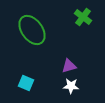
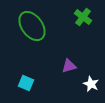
green ellipse: moved 4 px up
white star: moved 20 px right, 2 px up; rotated 21 degrees clockwise
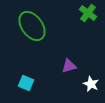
green cross: moved 5 px right, 4 px up
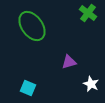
purple triangle: moved 4 px up
cyan square: moved 2 px right, 5 px down
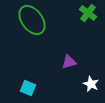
green ellipse: moved 6 px up
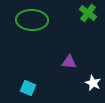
green ellipse: rotated 52 degrees counterclockwise
purple triangle: rotated 21 degrees clockwise
white star: moved 2 px right, 1 px up
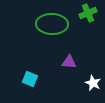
green cross: rotated 30 degrees clockwise
green ellipse: moved 20 px right, 4 px down
cyan square: moved 2 px right, 9 px up
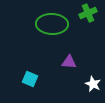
white star: moved 1 px down
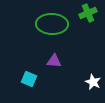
purple triangle: moved 15 px left, 1 px up
cyan square: moved 1 px left
white star: moved 2 px up
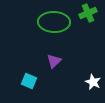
green ellipse: moved 2 px right, 2 px up
purple triangle: rotated 49 degrees counterclockwise
cyan square: moved 2 px down
